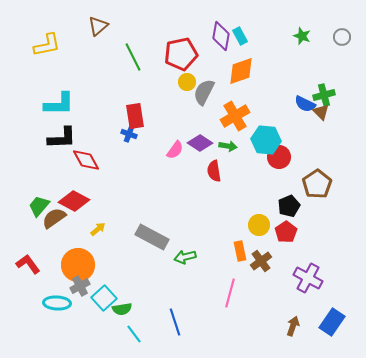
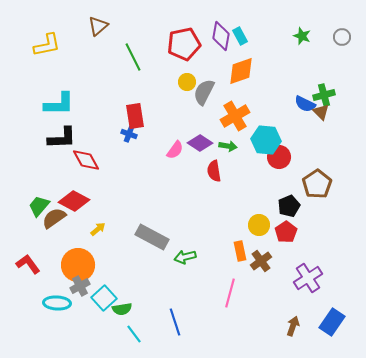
red pentagon at (181, 54): moved 3 px right, 10 px up
purple cross at (308, 278): rotated 28 degrees clockwise
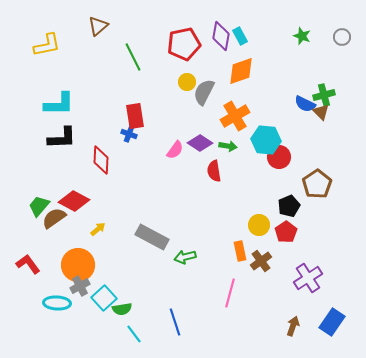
red diamond at (86, 160): moved 15 px right; rotated 32 degrees clockwise
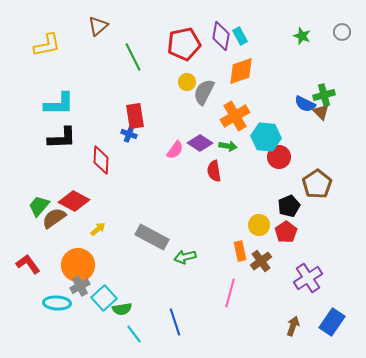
gray circle at (342, 37): moved 5 px up
cyan hexagon at (266, 140): moved 3 px up
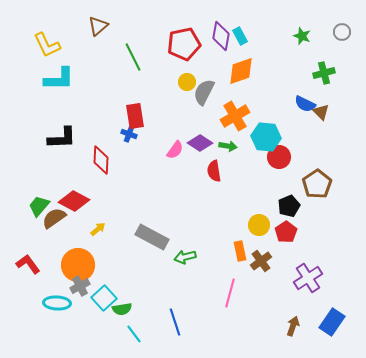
yellow L-shape at (47, 45): rotated 76 degrees clockwise
green cross at (324, 95): moved 22 px up
cyan L-shape at (59, 104): moved 25 px up
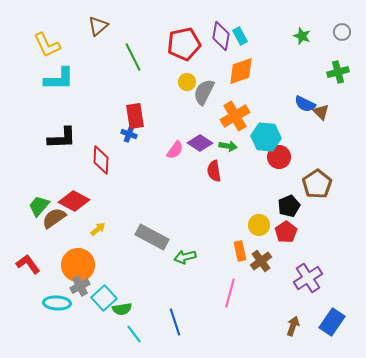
green cross at (324, 73): moved 14 px right, 1 px up
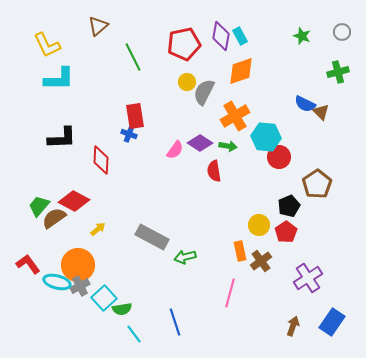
cyan ellipse at (57, 303): moved 21 px up; rotated 12 degrees clockwise
